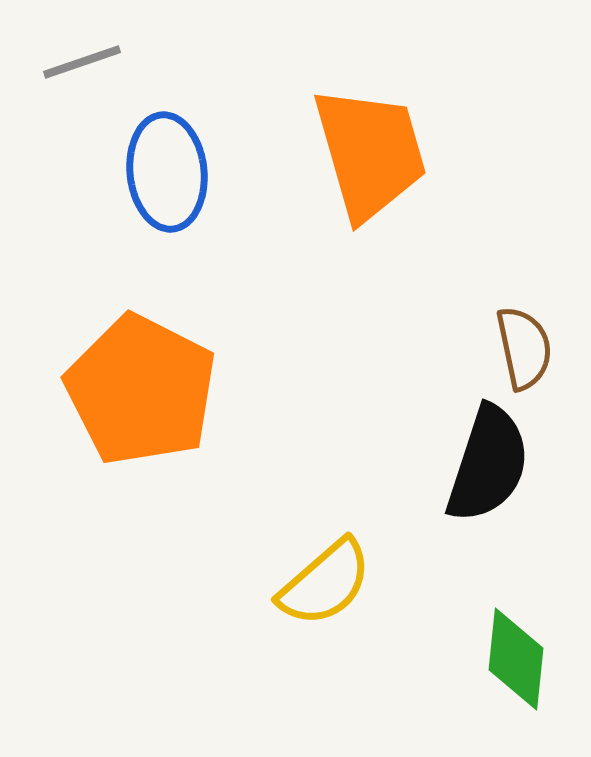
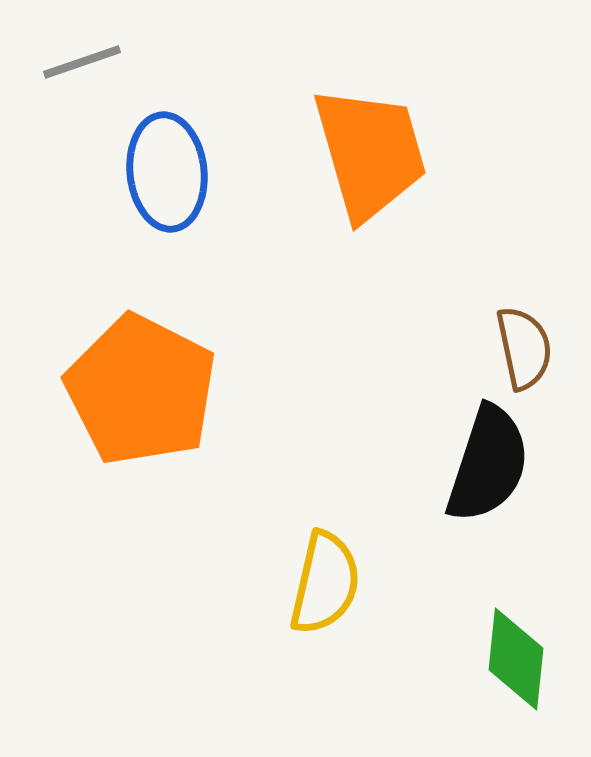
yellow semicircle: rotated 36 degrees counterclockwise
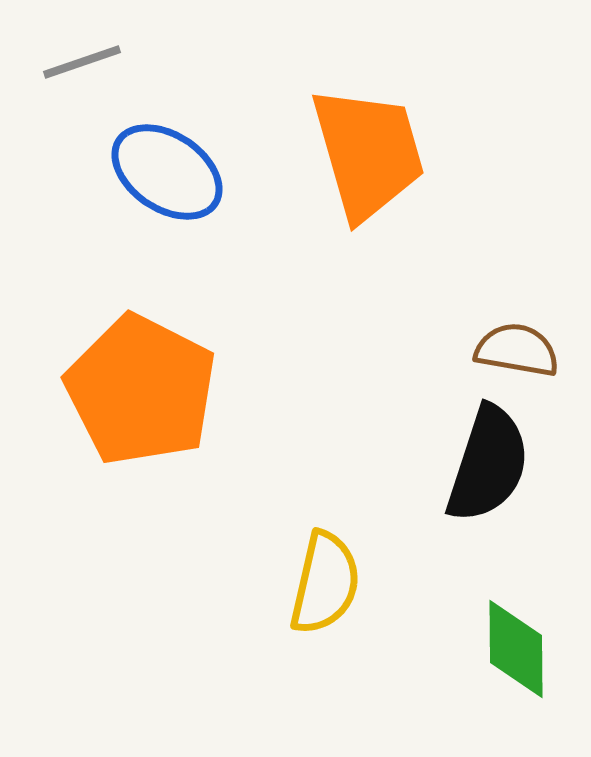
orange trapezoid: moved 2 px left
blue ellipse: rotated 50 degrees counterclockwise
brown semicircle: moved 7 px left, 2 px down; rotated 68 degrees counterclockwise
green diamond: moved 10 px up; rotated 6 degrees counterclockwise
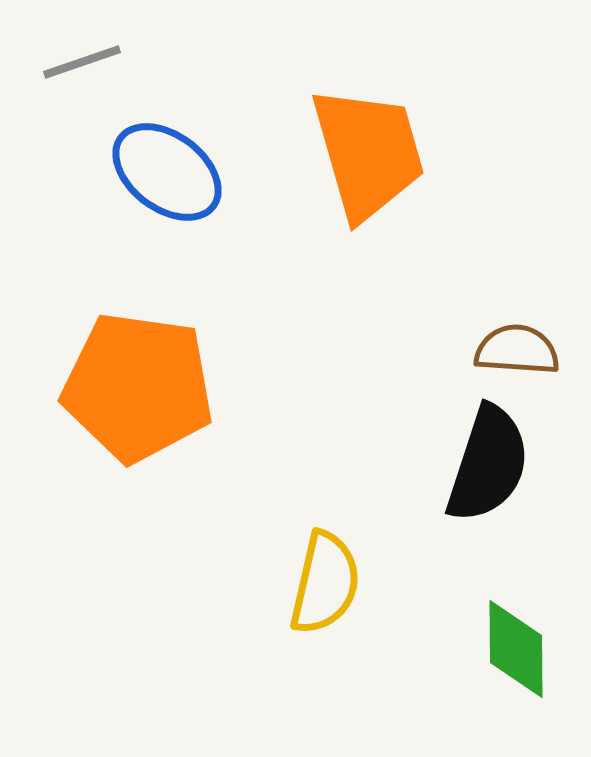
blue ellipse: rotated 3 degrees clockwise
brown semicircle: rotated 6 degrees counterclockwise
orange pentagon: moved 3 px left, 3 px up; rotated 19 degrees counterclockwise
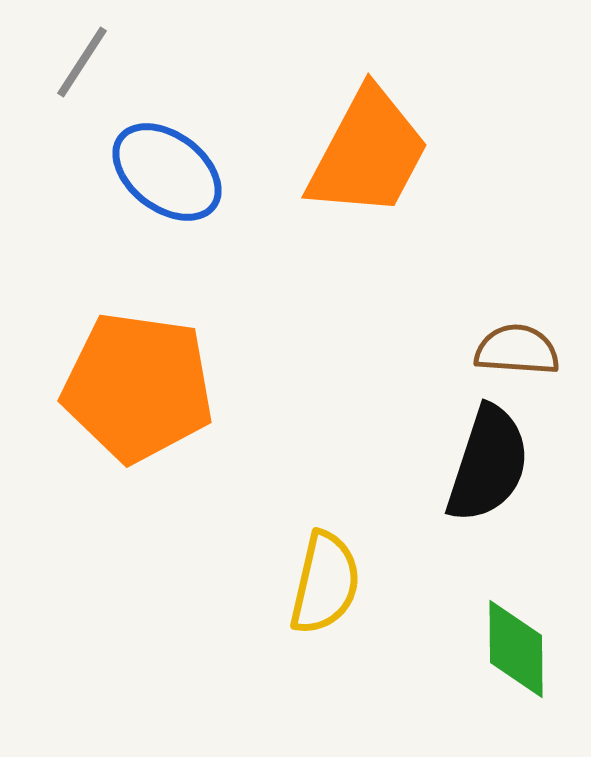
gray line: rotated 38 degrees counterclockwise
orange trapezoid: rotated 44 degrees clockwise
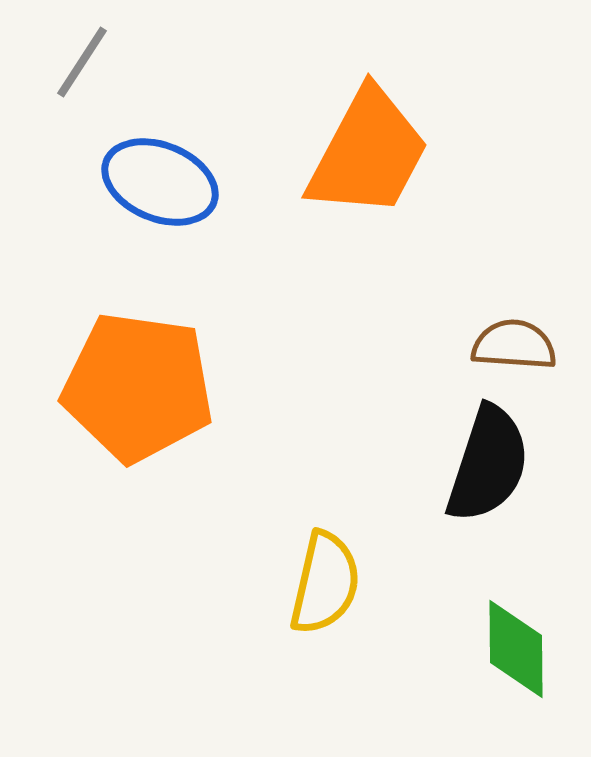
blue ellipse: moved 7 px left, 10 px down; rotated 15 degrees counterclockwise
brown semicircle: moved 3 px left, 5 px up
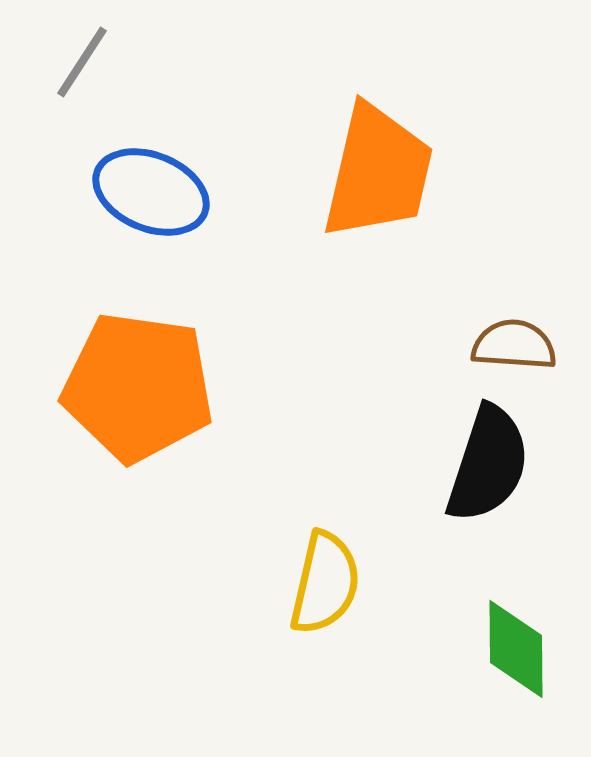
orange trapezoid: moved 10 px right, 19 px down; rotated 15 degrees counterclockwise
blue ellipse: moved 9 px left, 10 px down
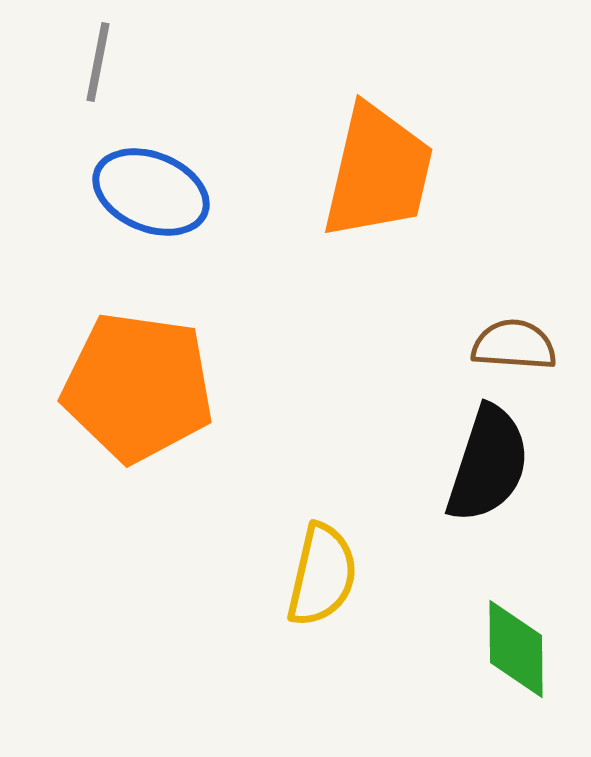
gray line: moved 16 px right; rotated 22 degrees counterclockwise
yellow semicircle: moved 3 px left, 8 px up
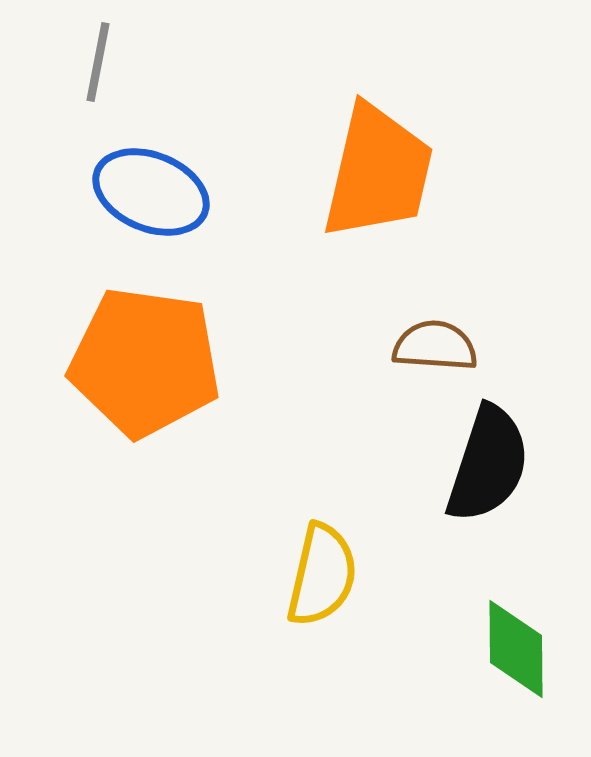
brown semicircle: moved 79 px left, 1 px down
orange pentagon: moved 7 px right, 25 px up
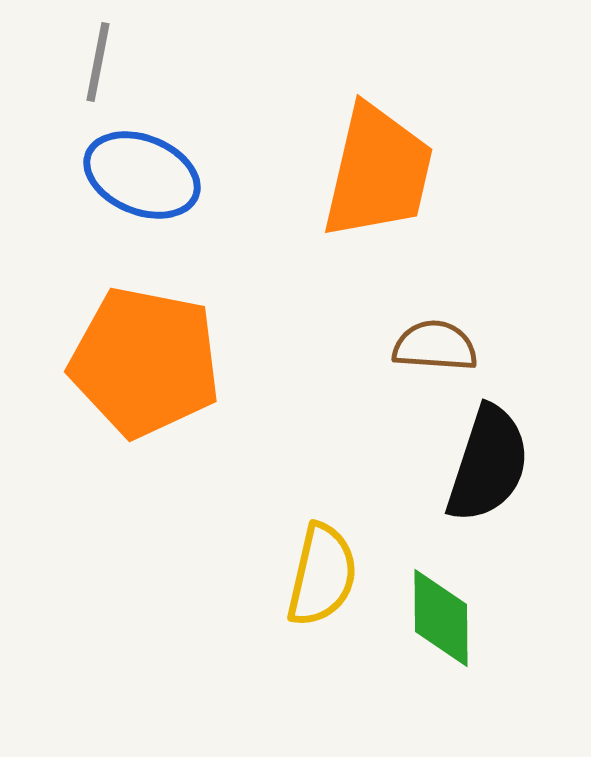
blue ellipse: moved 9 px left, 17 px up
orange pentagon: rotated 3 degrees clockwise
green diamond: moved 75 px left, 31 px up
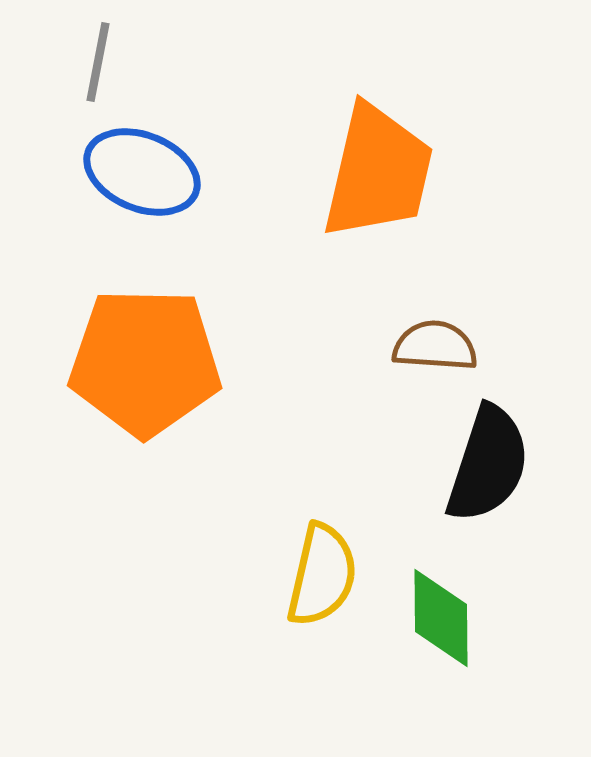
blue ellipse: moved 3 px up
orange pentagon: rotated 10 degrees counterclockwise
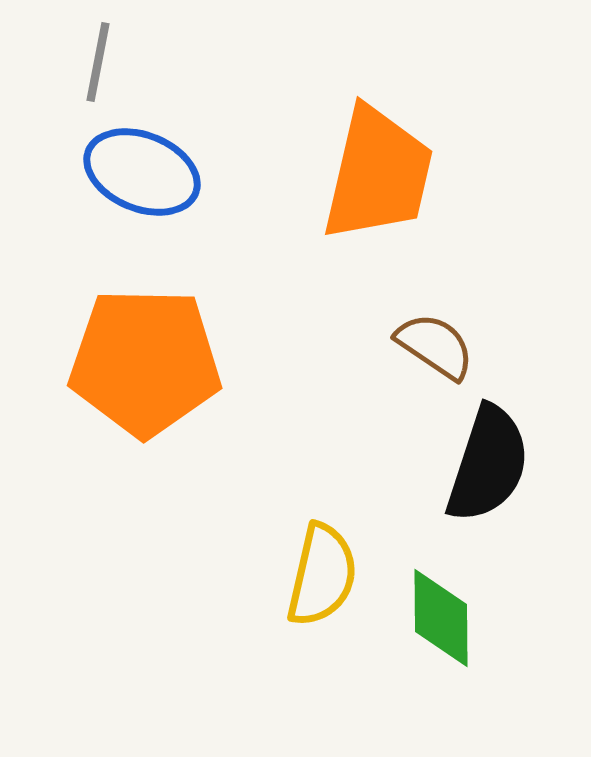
orange trapezoid: moved 2 px down
brown semicircle: rotated 30 degrees clockwise
